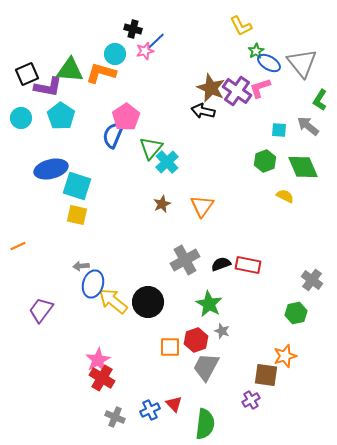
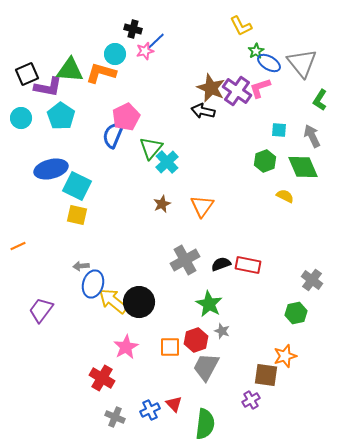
pink pentagon at (126, 117): rotated 8 degrees clockwise
gray arrow at (308, 126): moved 4 px right, 10 px down; rotated 25 degrees clockwise
cyan square at (77, 186): rotated 8 degrees clockwise
black circle at (148, 302): moved 9 px left
pink star at (98, 360): moved 28 px right, 13 px up
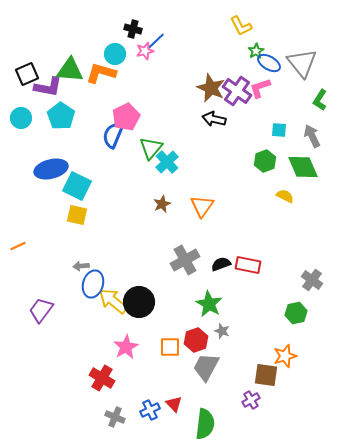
black arrow at (203, 111): moved 11 px right, 8 px down
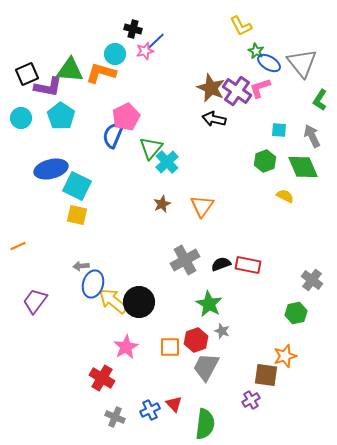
green star at (256, 51): rotated 14 degrees counterclockwise
purple trapezoid at (41, 310): moved 6 px left, 9 px up
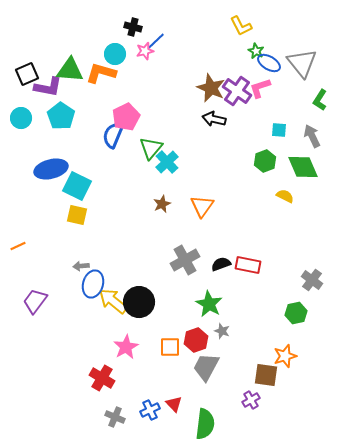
black cross at (133, 29): moved 2 px up
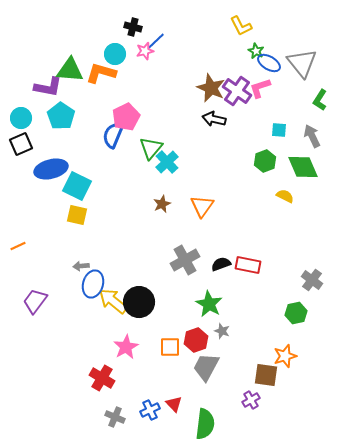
black square at (27, 74): moved 6 px left, 70 px down
